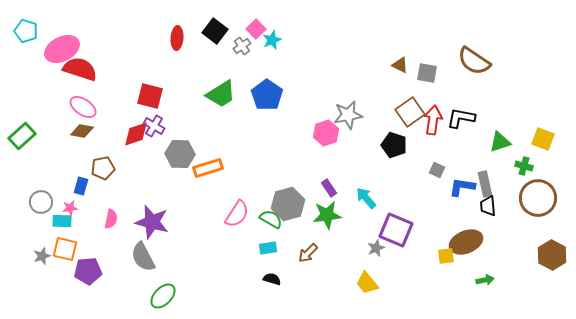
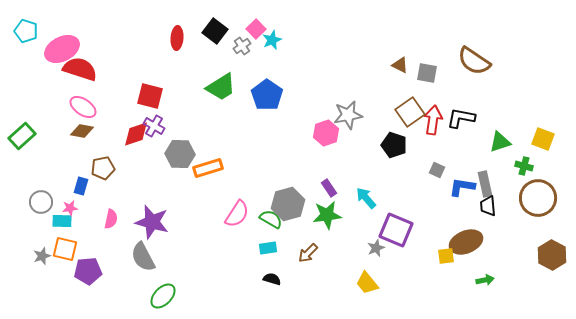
green trapezoid at (221, 94): moved 7 px up
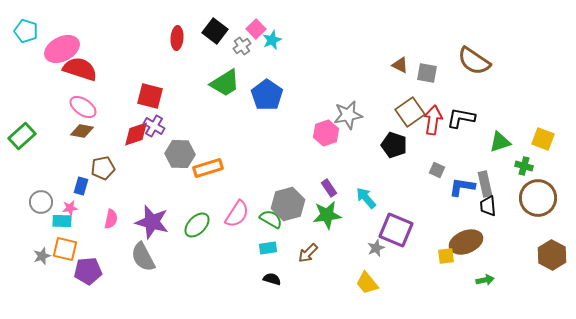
green trapezoid at (221, 87): moved 4 px right, 4 px up
green ellipse at (163, 296): moved 34 px right, 71 px up
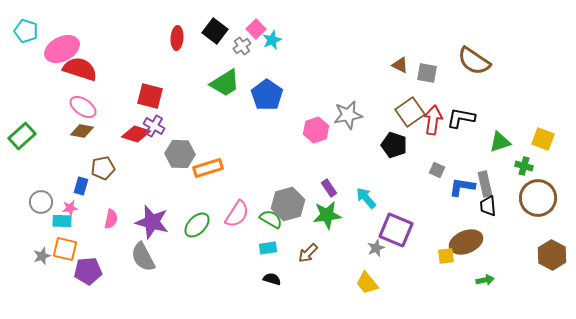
pink hexagon at (326, 133): moved 10 px left, 3 px up
red diamond at (136, 134): rotated 36 degrees clockwise
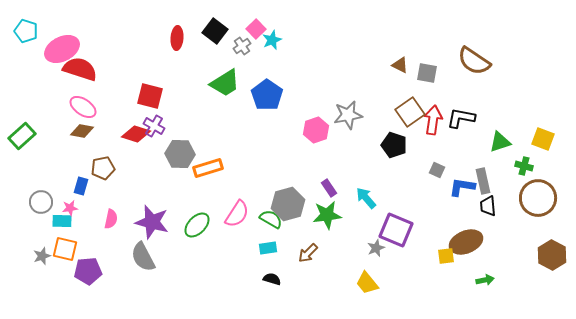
gray rectangle at (485, 184): moved 2 px left, 3 px up
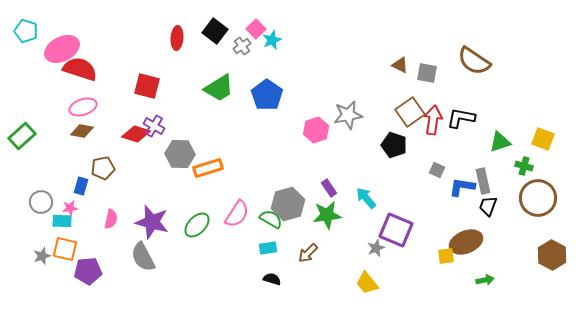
green trapezoid at (225, 83): moved 6 px left, 5 px down
red square at (150, 96): moved 3 px left, 10 px up
pink ellipse at (83, 107): rotated 52 degrees counterclockwise
black trapezoid at (488, 206): rotated 25 degrees clockwise
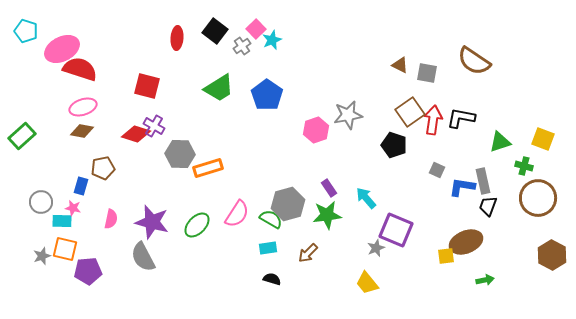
pink star at (70, 208): moved 3 px right; rotated 21 degrees clockwise
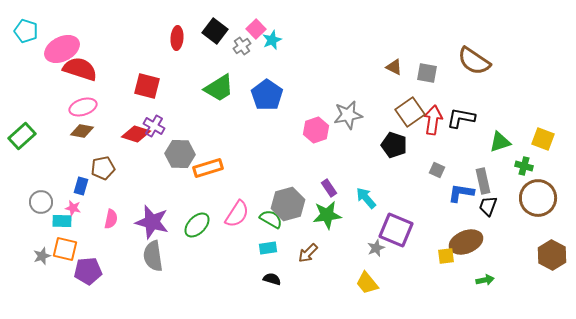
brown triangle at (400, 65): moved 6 px left, 2 px down
blue L-shape at (462, 187): moved 1 px left, 6 px down
gray semicircle at (143, 257): moved 10 px right, 1 px up; rotated 20 degrees clockwise
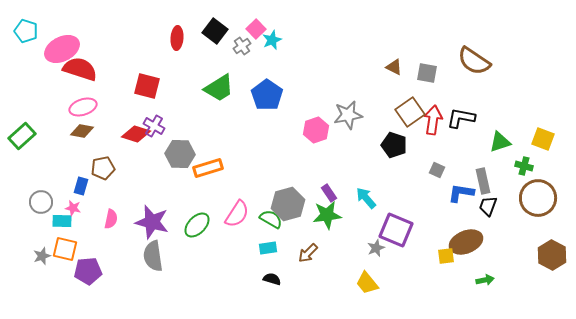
purple rectangle at (329, 188): moved 5 px down
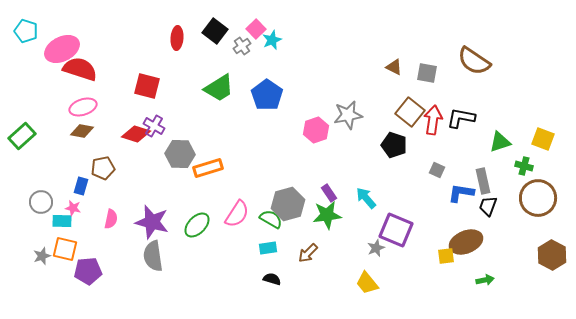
brown square at (410, 112): rotated 16 degrees counterclockwise
